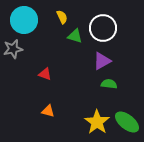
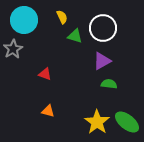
gray star: rotated 18 degrees counterclockwise
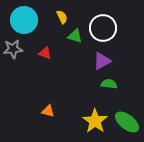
gray star: rotated 24 degrees clockwise
red triangle: moved 21 px up
yellow star: moved 2 px left, 1 px up
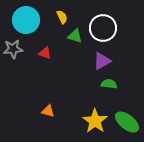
cyan circle: moved 2 px right
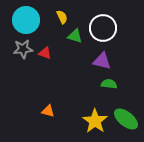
gray star: moved 10 px right
purple triangle: rotated 42 degrees clockwise
green ellipse: moved 1 px left, 3 px up
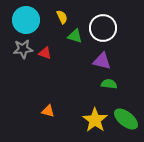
yellow star: moved 1 px up
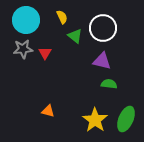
green triangle: rotated 21 degrees clockwise
red triangle: rotated 40 degrees clockwise
green ellipse: rotated 75 degrees clockwise
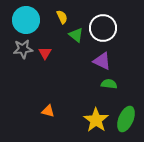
green triangle: moved 1 px right, 1 px up
purple triangle: rotated 12 degrees clockwise
yellow star: moved 1 px right
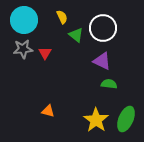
cyan circle: moved 2 px left
